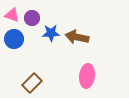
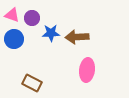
brown arrow: rotated 15 degrees counterclockwise
pink ellipse: moved 6 px up
brown rectangle: rotated 72 degrees clockwise
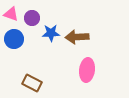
pink triangle: moved 1 px left, 1 px up
